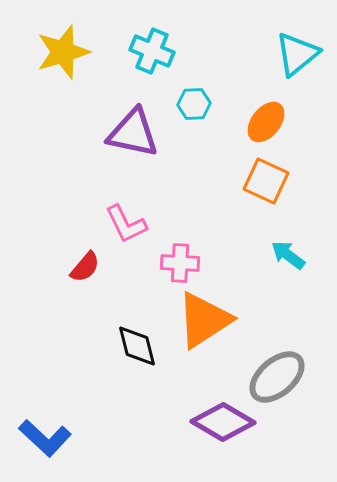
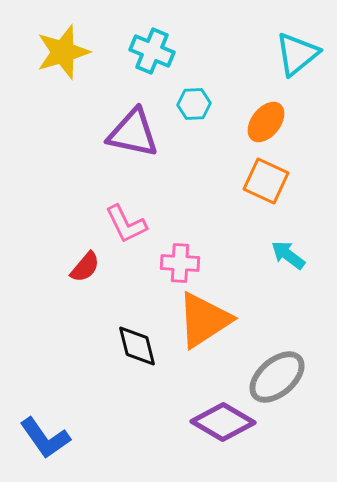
blue L-shape: rotated 12 degrees clockwise
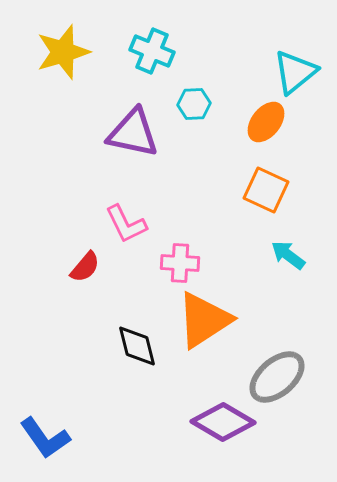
cyan triangle: moved 2 px left, 18 px down
orange square: moved 9 px down
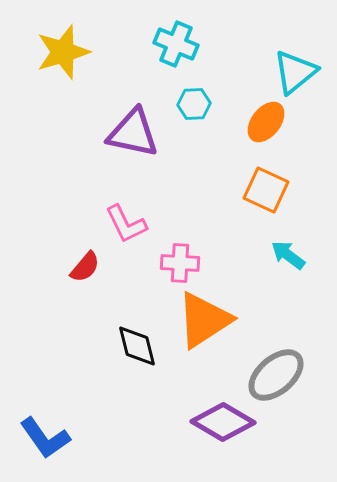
cyan cross: moved 24 px right, 7 px up
gray ellipse: moved 1 px left, 2 px up
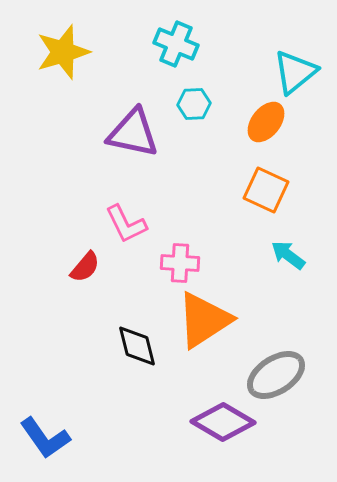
gray ellipse: rotated 8 degrees clockwise
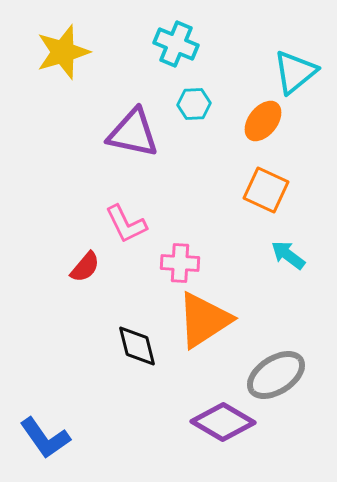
orange ellipse: moved 3 px left, 1 px up
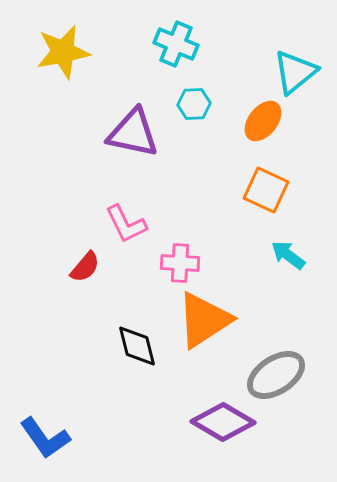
yellow star: rotated 6 degrees clockwise
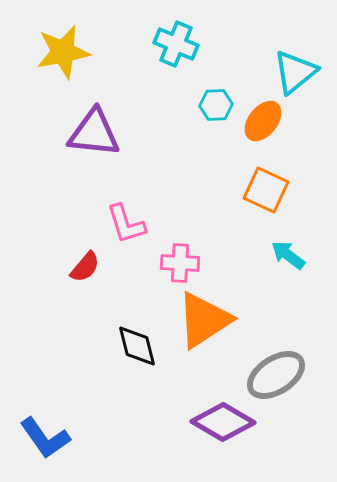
cyan hexagon: moved 22 px right, 1 px down
purple triangle: moved 39 px left; rotated 6 degrees counterclockwise
pink L-shape: rotated 9 degrees clockwise
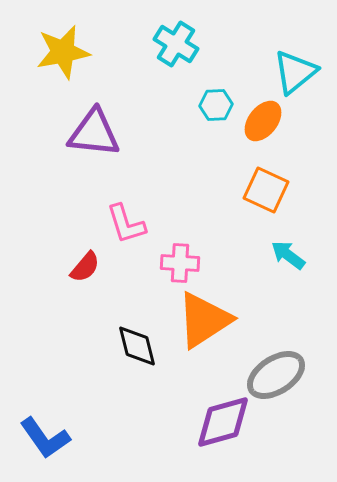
cyan cross: rotated 9 degrees clockwise
purple diamond: rotated 46 degrees counterclockwise
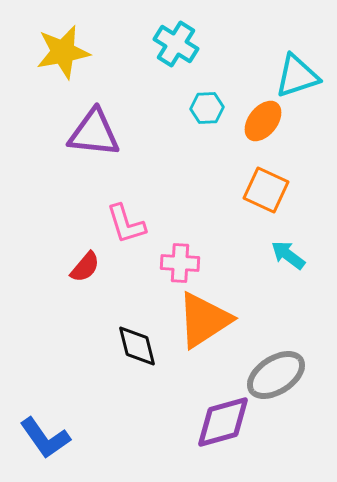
cyan triangle: moved 2 px right, 4 px down; rotated 21 degrees clockwise
cyan hexagon: moved 9 px left, 3 px down
